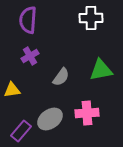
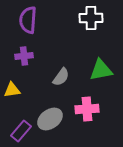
purple cross: moved 6 px left; rotated 24 degrees clockwise
pink cross: moved 4 px up
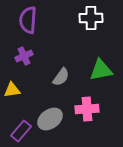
purple cross: rotated 18 degrees counterclockwise
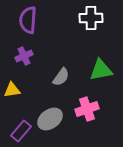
pink cross: rotated 15 degrees counterclockwise
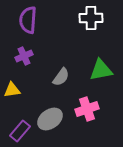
purple rectangle: moved 1 px left
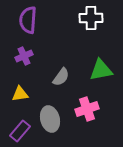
yellow triangle: moved 8 px right, 4 px down
gray ellipse: rotated 70 degrees counterclockwise
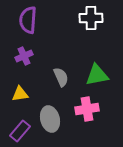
green triangle: moved 4 px left, 5 px down
gray semicircle: rotated 60 degrees counterclockwise
pink cross: rotated 10 degrees clockwise
